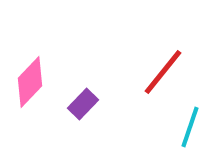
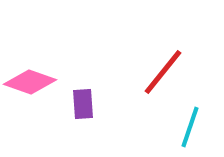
pink diamond: rotated 66 degrees clockwise
purple rectangle: rotated 48 degrees counterclockwise
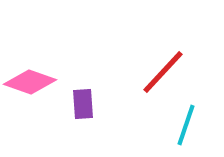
red line: rotated 4 degrees clockwise
cyan line: moved 4 px left, 2 px up
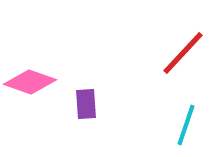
red line: moved 20 px right, 19 px up
purple rectangle: moved 3 px right
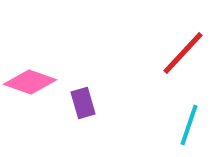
purple rectangle: moved 3 px left, 1 px up; rotated 12 degrees counterclockwise
cyan line: moved 3 px right
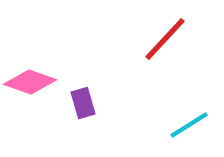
red line: moved 18 px left, 14 px up
cyan line: rotated 39 degrees clockwise
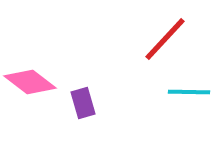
pink diamond: rotated 18 degrees clockwise
cyan line: moved 33 px up; rotated 33 degrees clockwise
